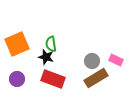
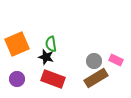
gray circle: moved 2 px right
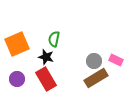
green semicircle: moved 3 px right, 5 px up; rotated 21 degrees clockwise
red rectangle: moved 7 px left; rotated 40 degrees clockwise
